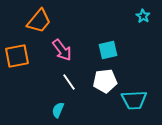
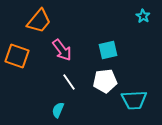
orange square: rotated 30 degrees clockwise
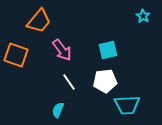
orange square: moved 1 px left, 1 px up
cyan trapezoid: moved 7 px left, 5 px down
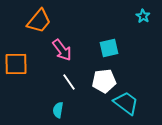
cyan square: moved 1 px right, 2 px up
orange square: moved 9 px down; rotated 20 degrees counterclockwise
white pentagon: moved 1 px left
cyan trapezoid: moved 1 px left, 2 px up; rotated 140 degrees counterclockwise
cyan semicircle: rotated 14 degrees counterclockwise
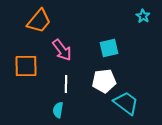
orange square: moved 10 px right, 2 px down
white line: moved 3 px left, 2 px down; rotated 36 degrees clockwise
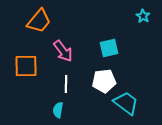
pink arrow: moved 1 px right, 1 px down
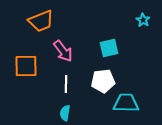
cyan star: moved 4 px down
orange trapezoid: moved 2 px right; rotated 28 degrees clockwise
white pentagon: moved 1 px left
cyan trapezoid: rotated 36 degrees counterclockwise
cyan semicircle: moved 7 px right, 3 px down
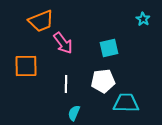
cyan star: moved 1 px up
pink arrow: moved 8 px up
cyan semicircle: moved 9 px right; rotated 14 degrees clockwise
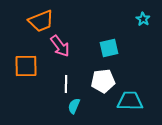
pink arrow: moved 3 px left, 3 px down
cyan trapezoid: moved 4 px right, 2 px up
cyan semicircle: moved 7 px up
